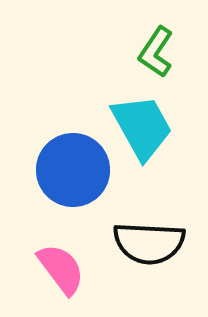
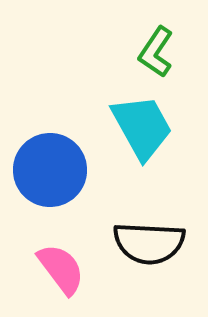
blue circle: moved 23 px left
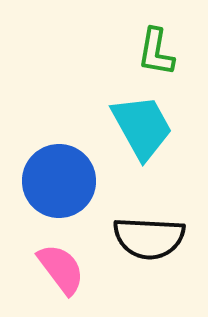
green L-shape: rotated 24 degrees counterclockwise
blue circle: moved 9 px right, 11 px down
black semicircle: moved 5 px up
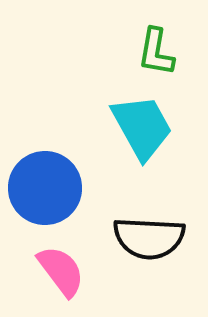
blue circle: moved 14 px left, 7 px down
pink semicircle: moved 2 px down
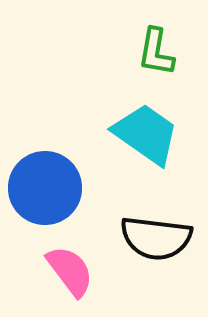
cyan trapezoid: moved 4 px right, 7 px down; rotated 26 degrees counterclockwise
black semicircle: moved 7 px right; rotated 4 degrees clockwise
pink semicircle: moved 9 px right
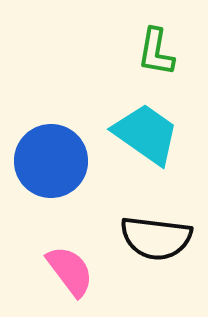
blue circle: moved 6 px right, 27 px up
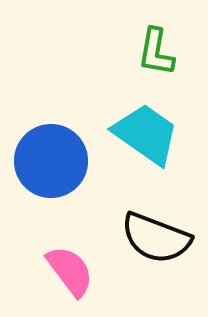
black semicircle: rotated 14 degrees clockwise
